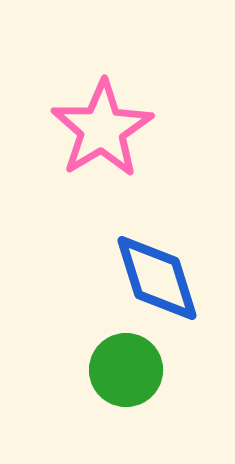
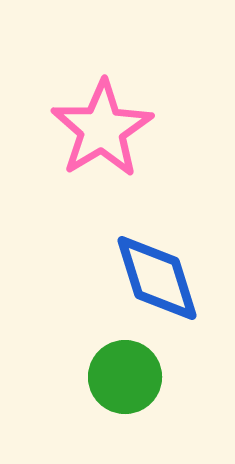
green circle: moved 1 px left, 7 px down
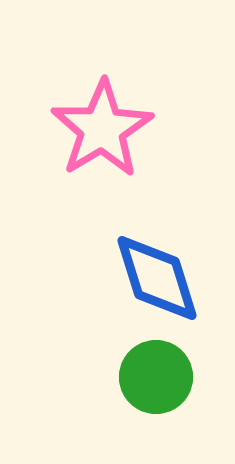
green circle: moved 31 px right
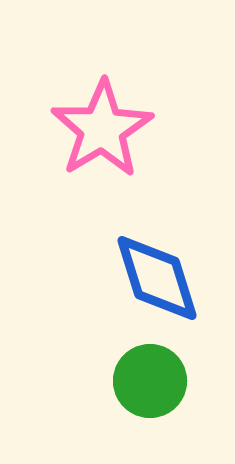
green circle: moved 6 px left, 4 px down
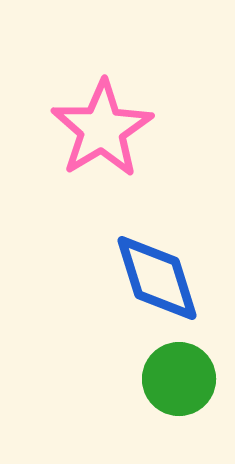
green circle: moved 29 px right, 2 px up
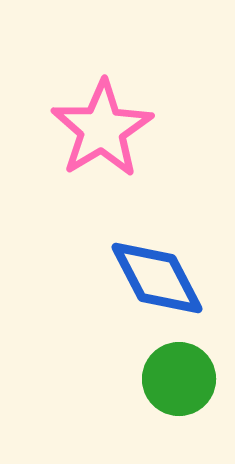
blue diamond: rotated 10 degrees counterclockwise
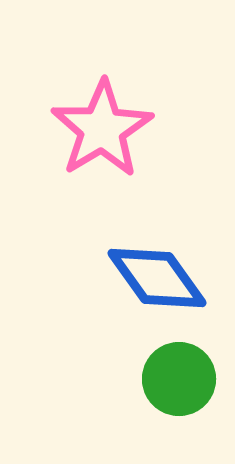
blue diamond: rotated 8 degrees counterclockwise
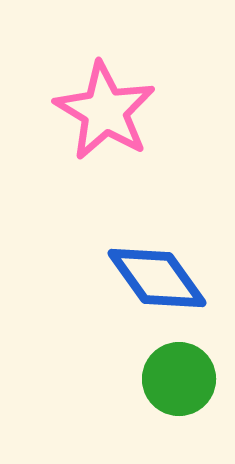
pink star: moved 3 px right, 18 px up; rotated 10 degrees counterclockwise
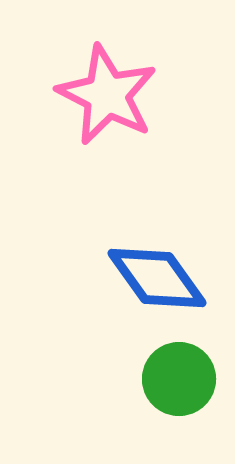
pink star: moved 2 px right, 16 px up; rotated 4 degrees counterclockwise
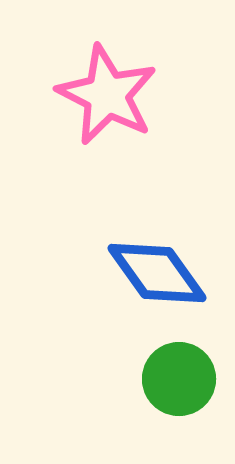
blue diamond: moved 5 px up
